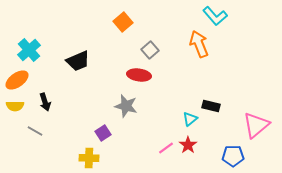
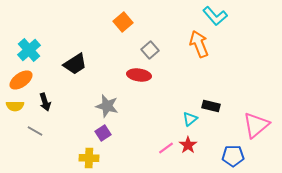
black trapezoid: moved 3 px left, 3 px down; rotated 10 degrees counterclockwise
orange ellipse: moved 4 px right
gray star: moved 19 px left
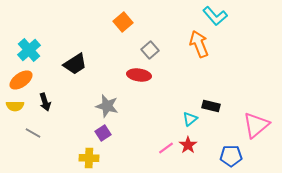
gray line: moved 2 px left, 2 px down
blue pentagon: moved 2 px left
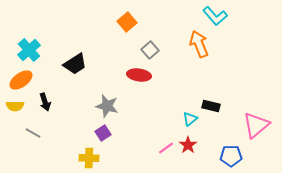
orange square: moved 4 px right
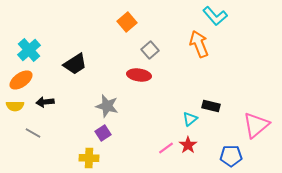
black arrow: rotated 102 degrees clockwise
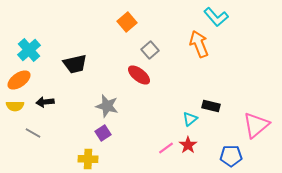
cyan L-shape: moved 1 px right, 1 px down
black trapezoid: rotated 20 degrees clockwise
red ellipse: rotated 30 degrees clockwise
orange ellipse: moved 2 px left
yellow cross: moved 1 px left, 1 px down
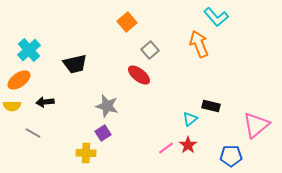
yellow semicircle: moved 3 px left
yellow cross: moved 2 px left, 6 px up
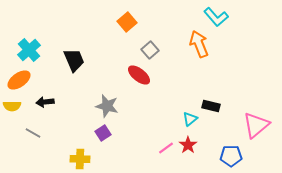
black trapezoid: moved 1 px left, 4 px up; rotated 100 degrees counterclockwise
yellow cross: moved 6 px left, 6 px down
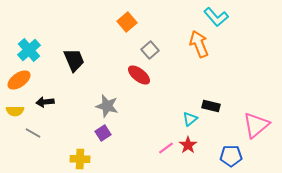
yellow semicircle: moved 3 px right, 5 px down
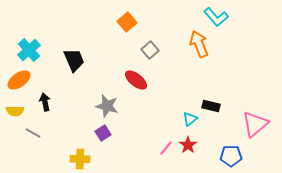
red ellipse: moved 3 px left, 5 px down
black arrow: rotated 84 degrees clockwise
pink triangle: moved 1 px left, 1 px up
pink line: rotated 14 degrees counterclockwise
